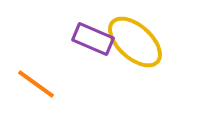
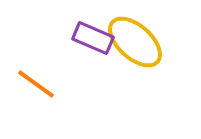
purple rectangle: moved 1 px up
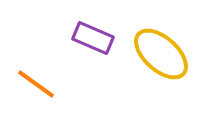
yellow ellipse: moved 26 px right, 12 px down
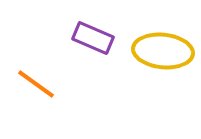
yellow ellipse: moved 2 px right, 3 px up; rotated 36 degrees counterclockwise
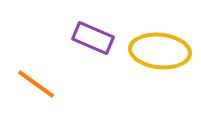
yellow ellipse: moved 3 px left
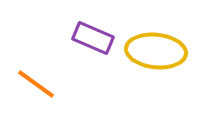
yellow ellipse: moved 4 px left
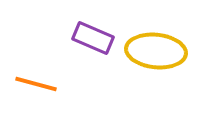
orange line: rotated 21 degrees counterclockwise
